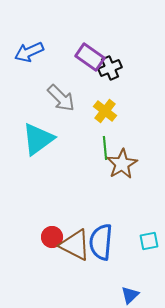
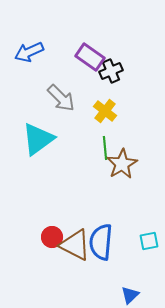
black cross: moved 1 px right, 3 px down
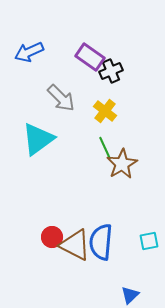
green line: rotated 20 degrees counterclockwise
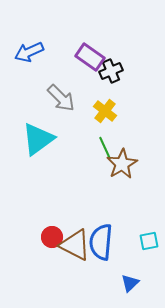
blue triangle: moved 12 px up
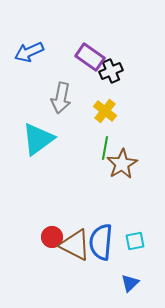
gray arrow: rotated 56 degrees clockwise
green line: rotated 35 degrees clockwise
cyan square: moved 14 px left
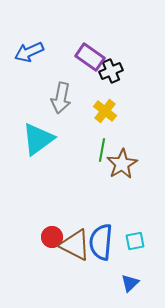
green line: moved 3 px left, 2 px down
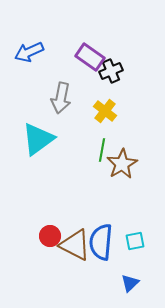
red circle: moved 2 px left, 1 px up
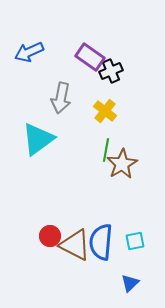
green line: moved 4 px right
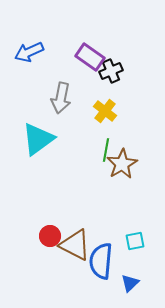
blue semicircle: moved 19 px down
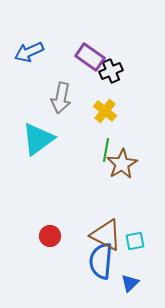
brown triangle: moved 31 px right, 10 px up
